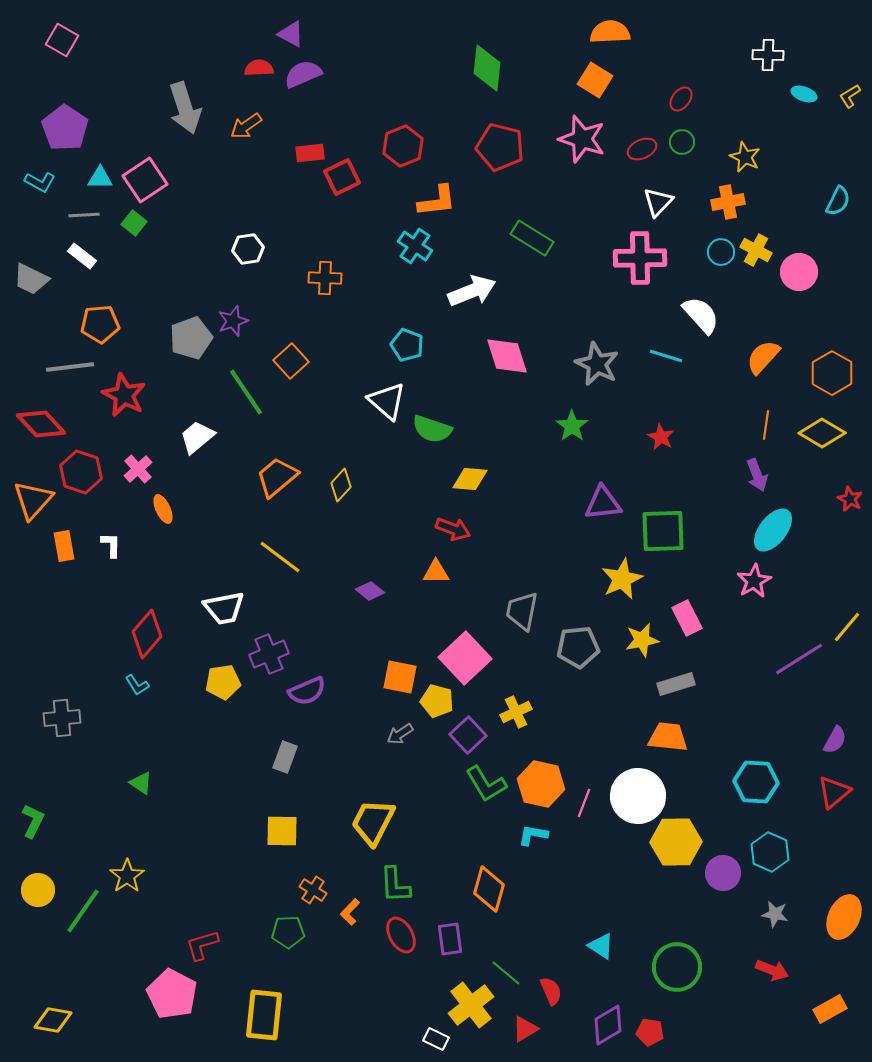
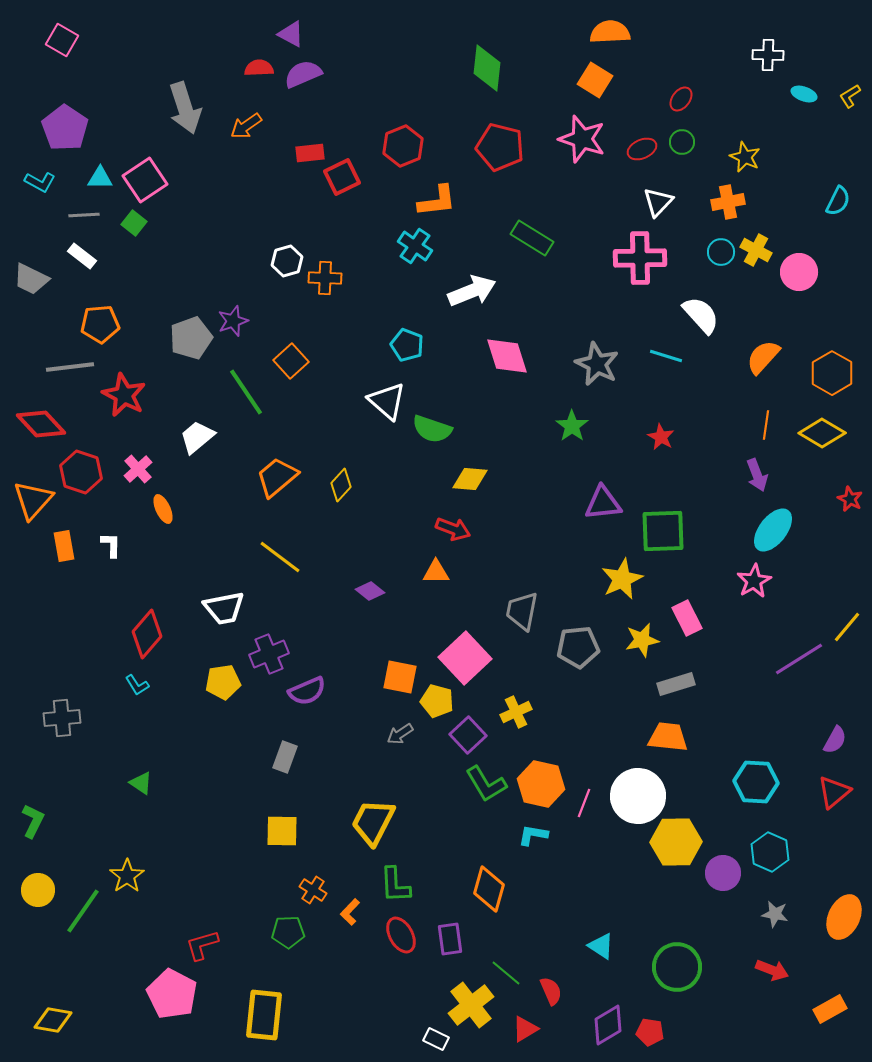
white hexagon at (248, 249): moved 39 px right, 12 px down; rotated 8 degrees counterclockwise
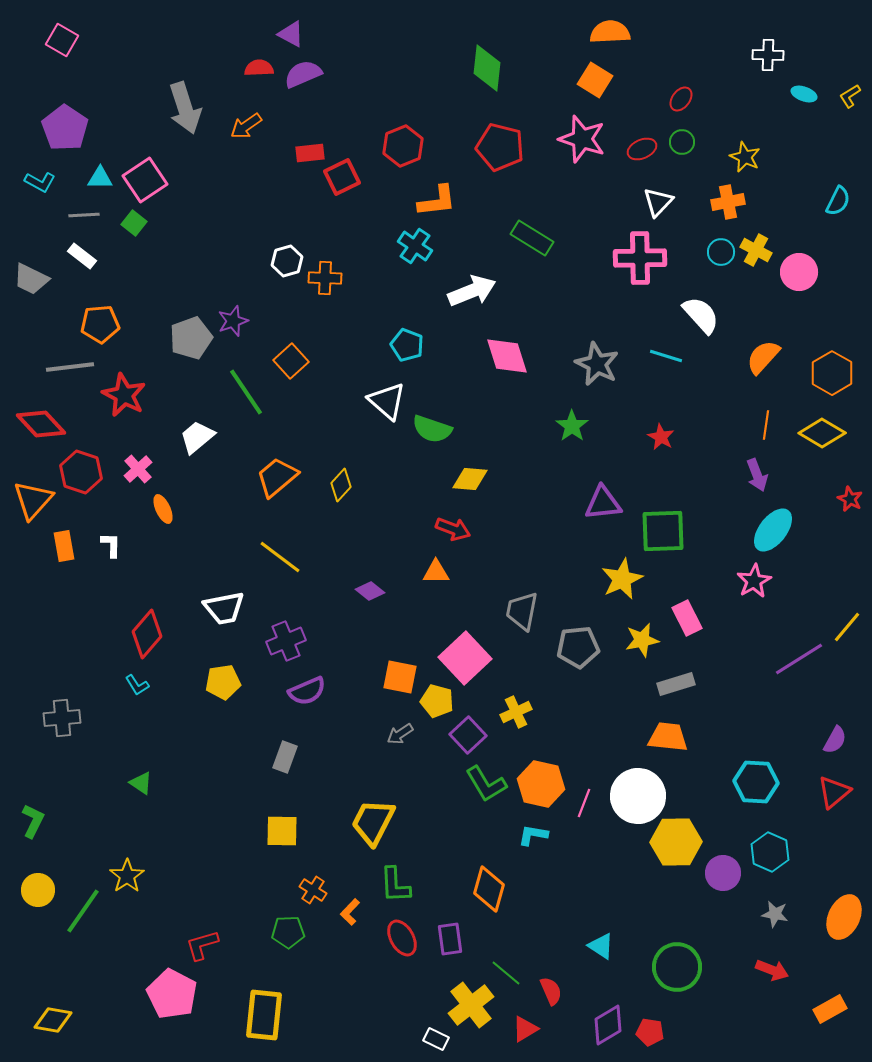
purple cross at (269, 654): moved 17 px right, 13 px up
red ellipse at (401, 935): moved 1 px right, 3 px down
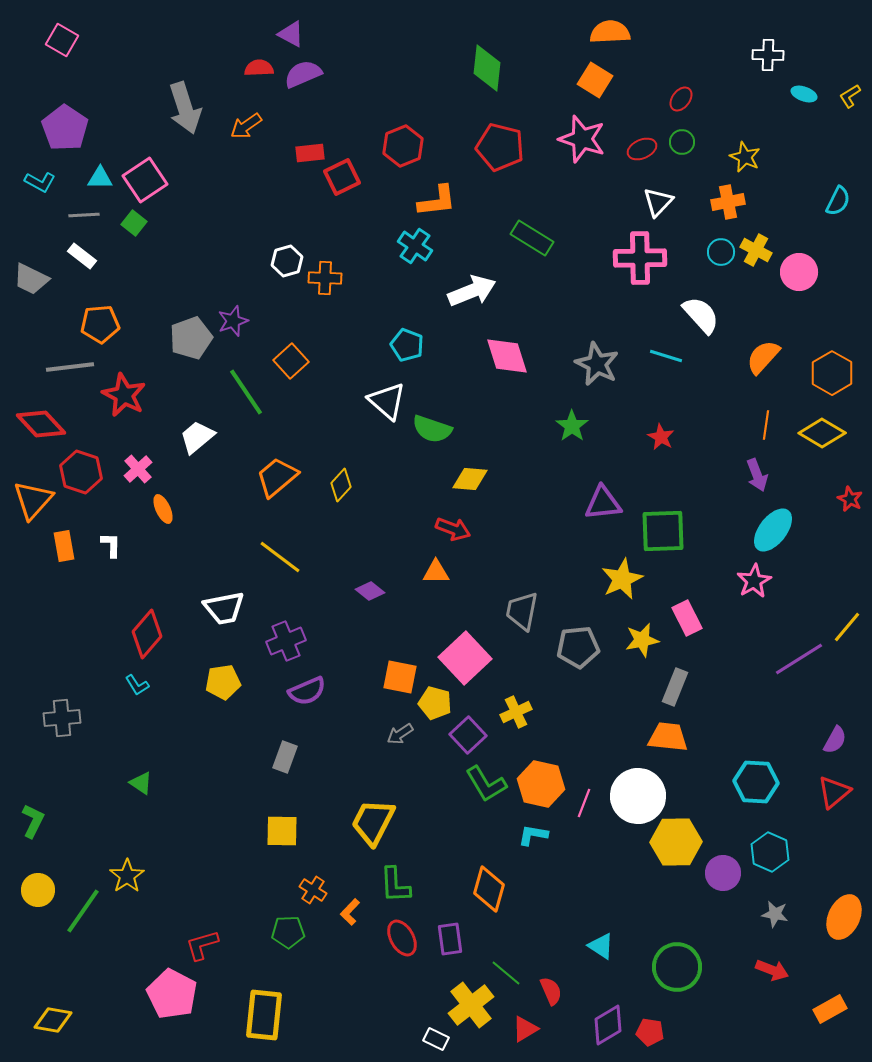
gray rectangle at (676, 684): moved 1 px left, 3 px down; rotated 51 degrees counterclockwise
yellow pentagon at (437, 701): moved 2 px left, 2 px down
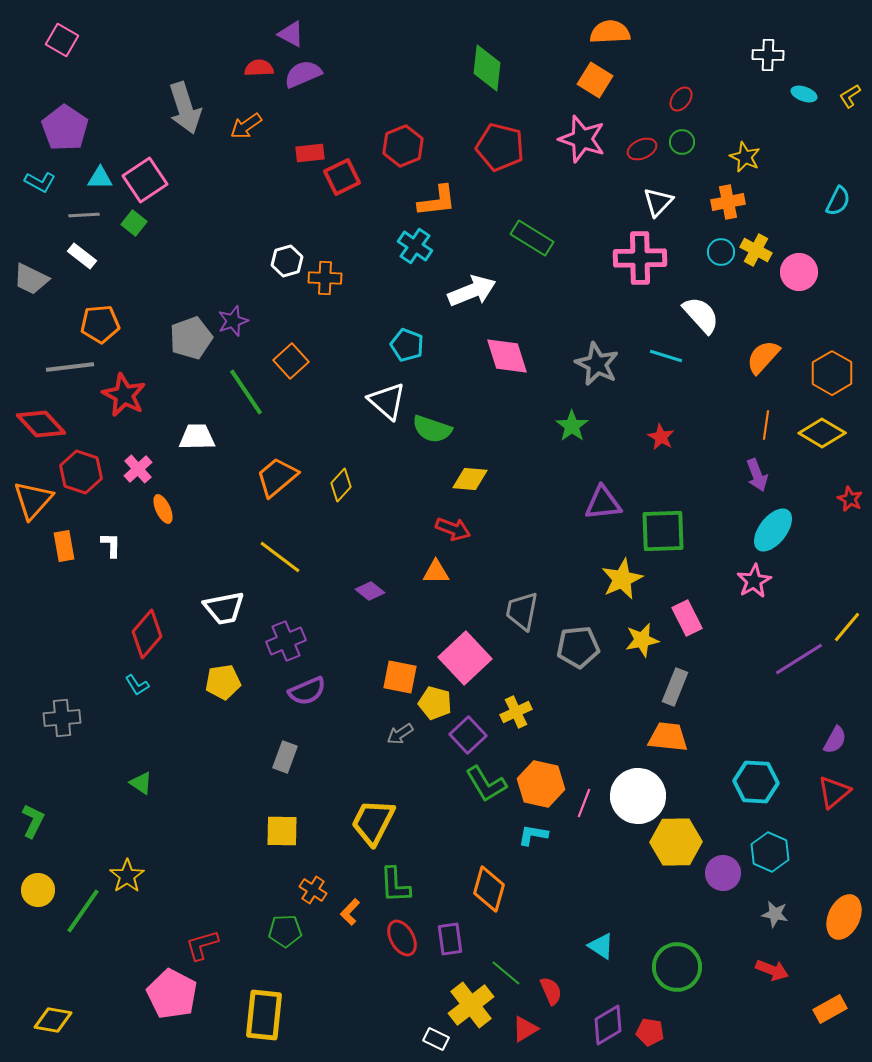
white trapezoid at (197, 437): rotated 39 degrees clockwise
green pentagon at (288, 932): moved 3 px left, 1 px up
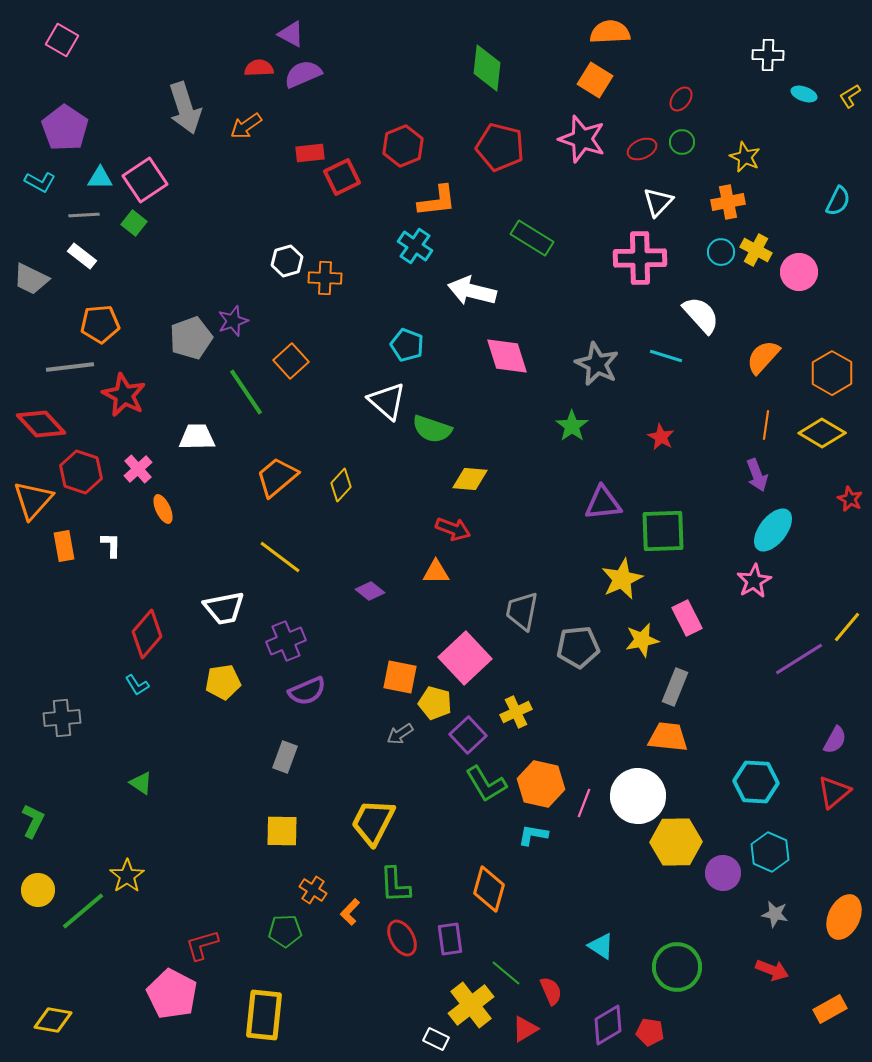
white arrow at (472, 291): rotated 144 degrees counterclockwise
green line at (83, 911): rotated 15 degrees clockwise
